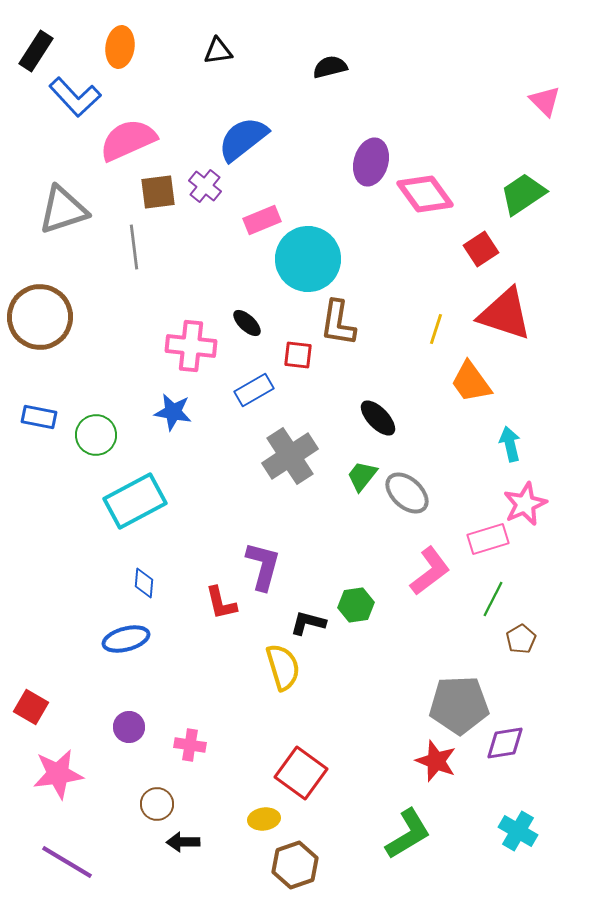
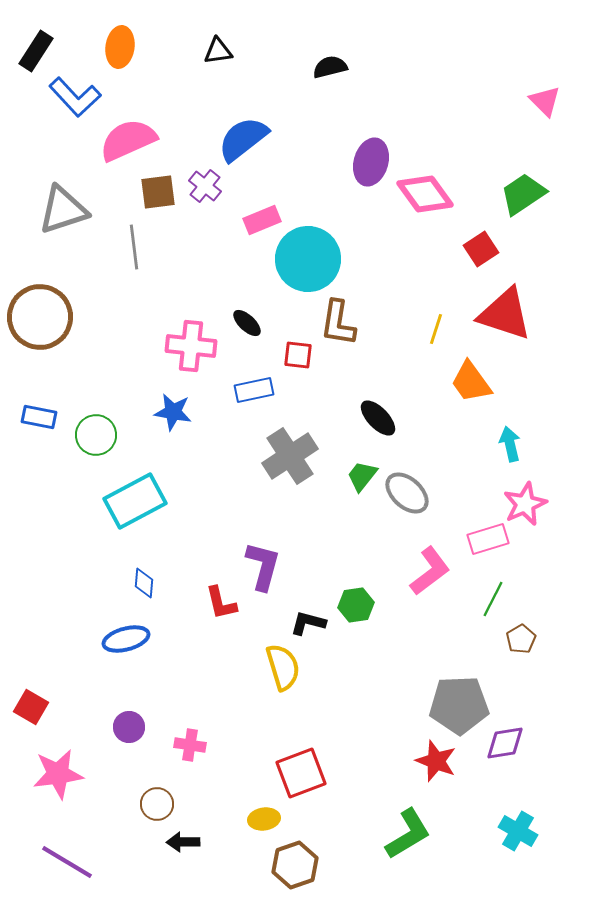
blue rectangle at (254, 390): rotated 18 degrees clockwise
red square at (301, 773): rotated 33 degrees clockwise
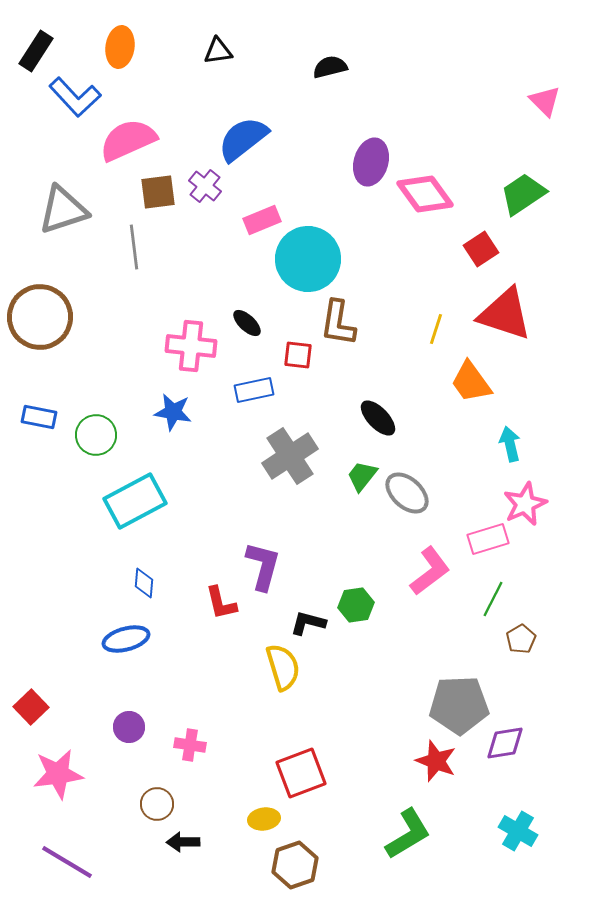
red square at (31, 707): rotated 16 degrees clockwise
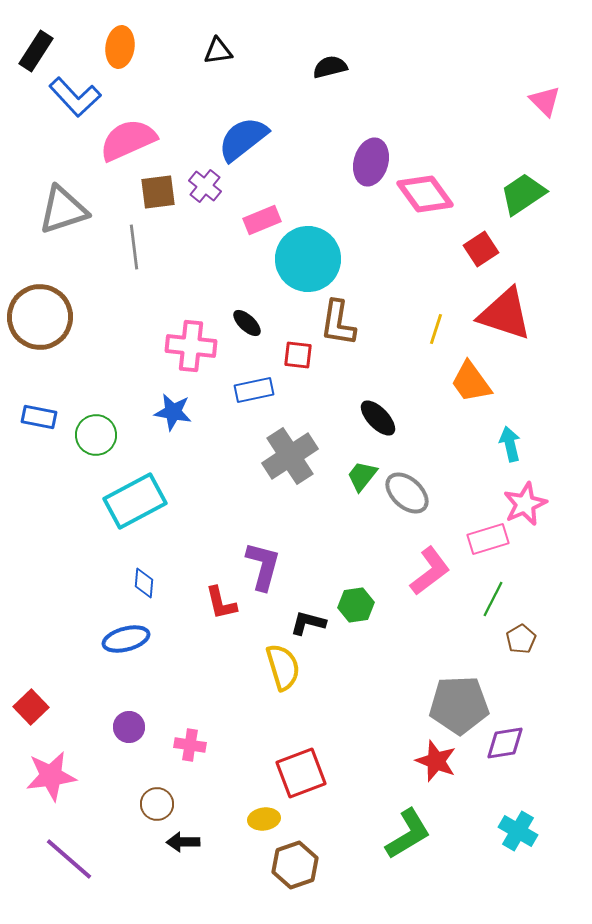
pink star at (58, 774): moved 7 px left, 2 px down
purple line at (67, 862): moved 2 px right, 3 px up; rotated 10 degrees clockwise
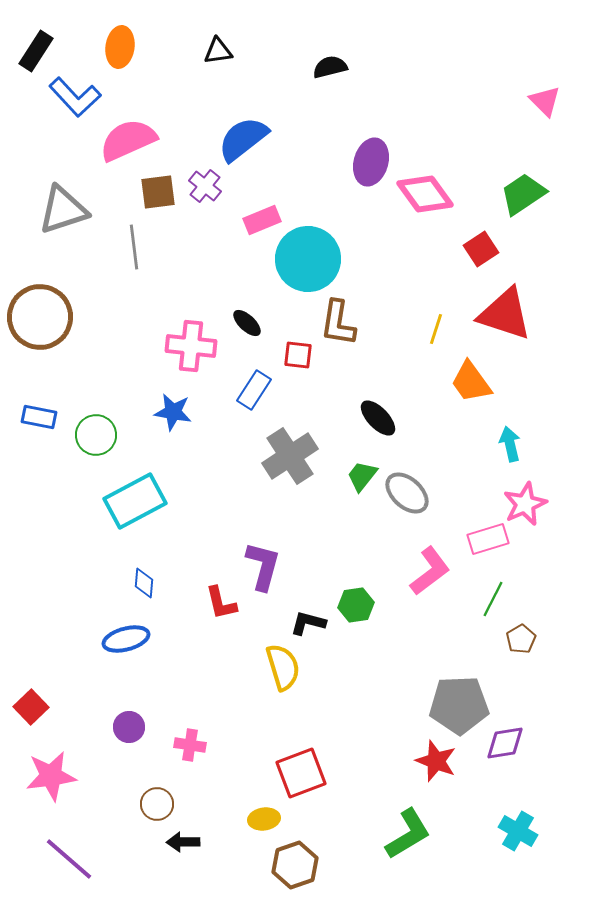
blue rectangle at (254, 390): rotated 45 degrees counterclockwise
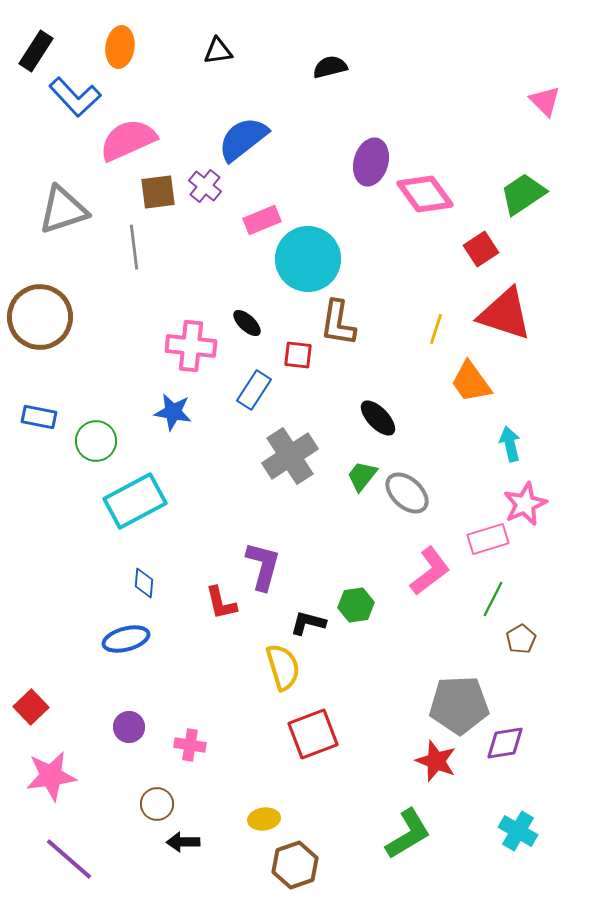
green circle at (96, 435): moved 6 px down
red square at (301, 773): moved 12 px right, 39 px up
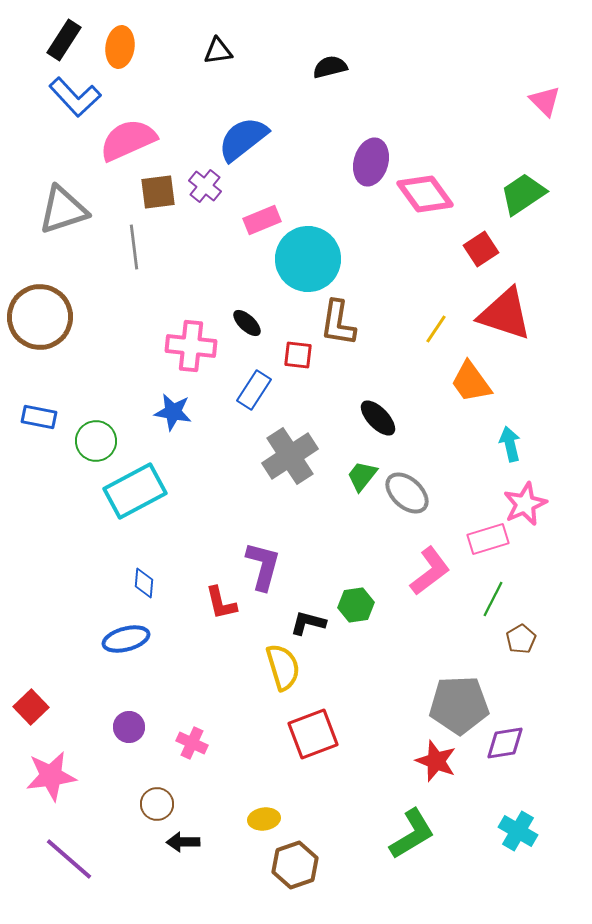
black rectangle at (36, 51): moved 28 px right, 11 px up
yellow line at (436, 329): rotated 16 degrees clockwise
cyan rectangle at (135, 501): moved 10 px up
pink cross at (190, 745): moved 2 px right, 2 px up; rotated 16 degrees clockwise
green L-shape at (408, 834): moved 4 px right
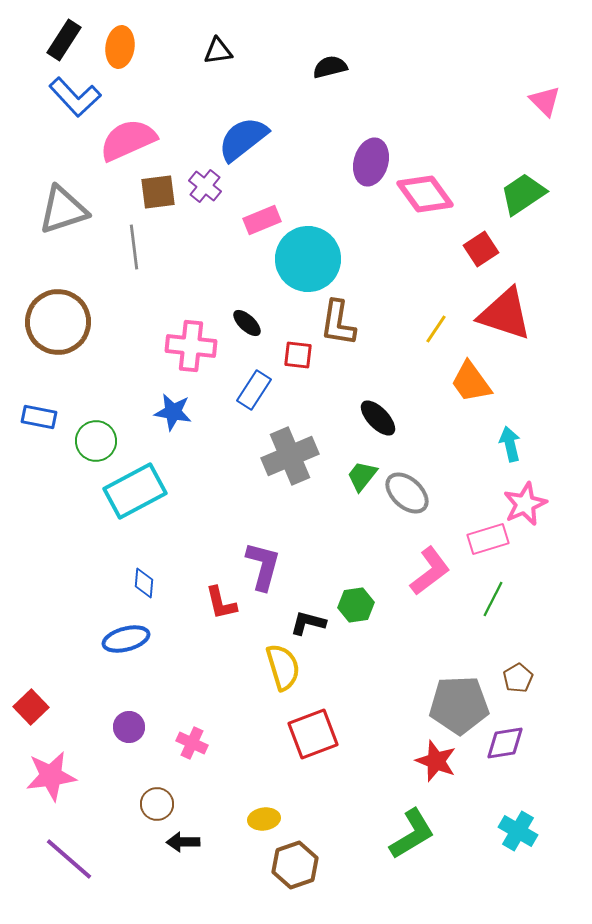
brown circle at (40, 317): moved 18 px right, 5 px down
gray cross at (290, 456): rotated 10 degrees clockwise
brown pentagon at (521, 639): moved 3 px left, 39 px down
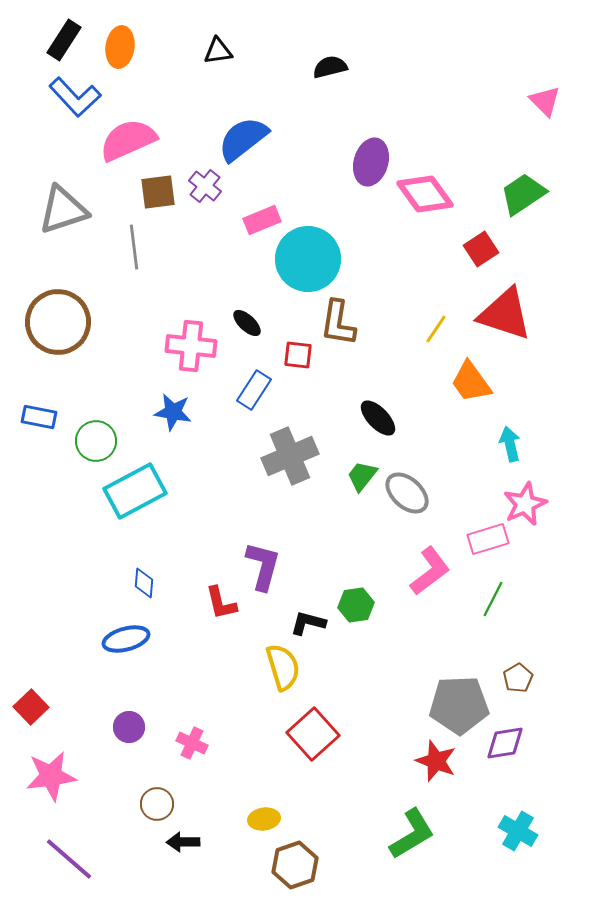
red square at (313, 734): rotated 21 degrees counterclockwise
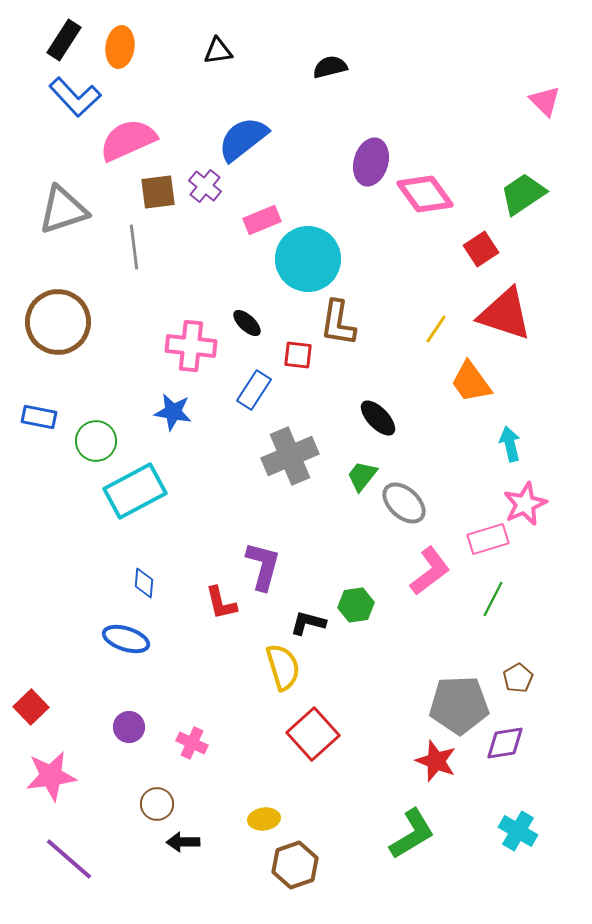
gray ellipse at (407, 493): moved 3 px left, 10 px down
blue ellipse at (126, 639): rotated 33 degrees clockwise
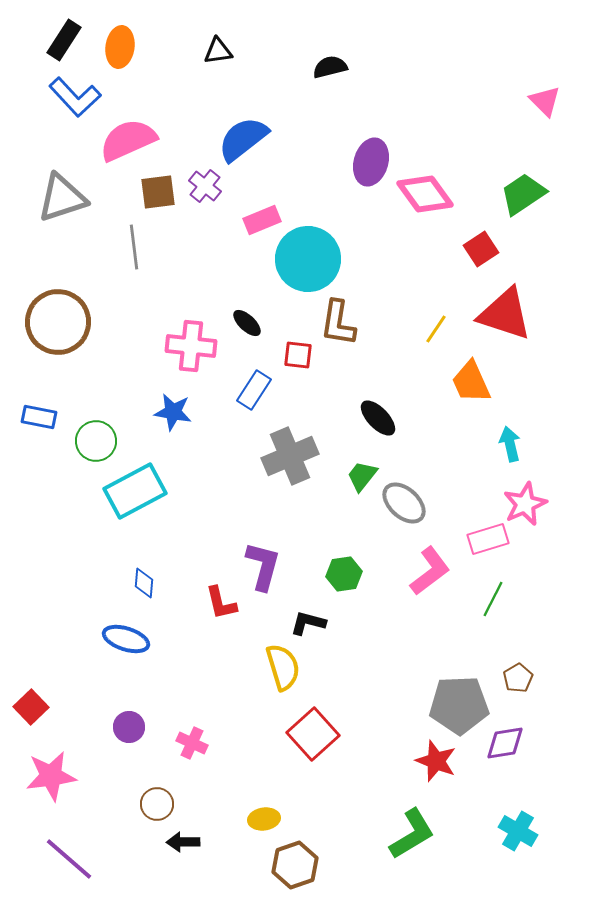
gray triangle at (63, 210): moved 1 px left, 12 px up
orange trapezoid at (471, 382): rotated 12 degrees clockwise
green hexagon at (356, 605): moved 12 px left, 31 px up
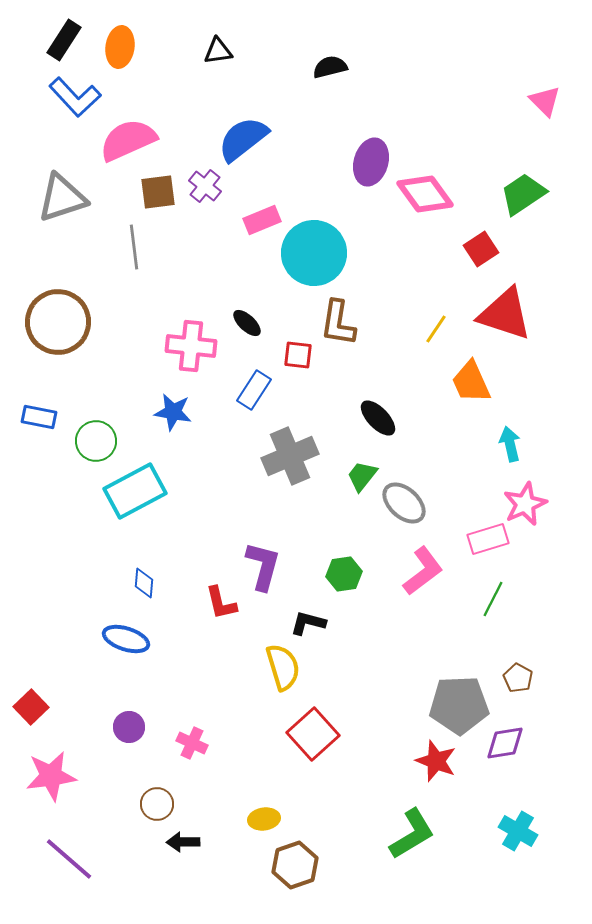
cyan circle at (308, 259): moved 6 px right, 6 px up
pink L-shape at (430, 571): moved 7 px left
brown pentagon at (518, 678): rotated 12 degrees counterclockwise
